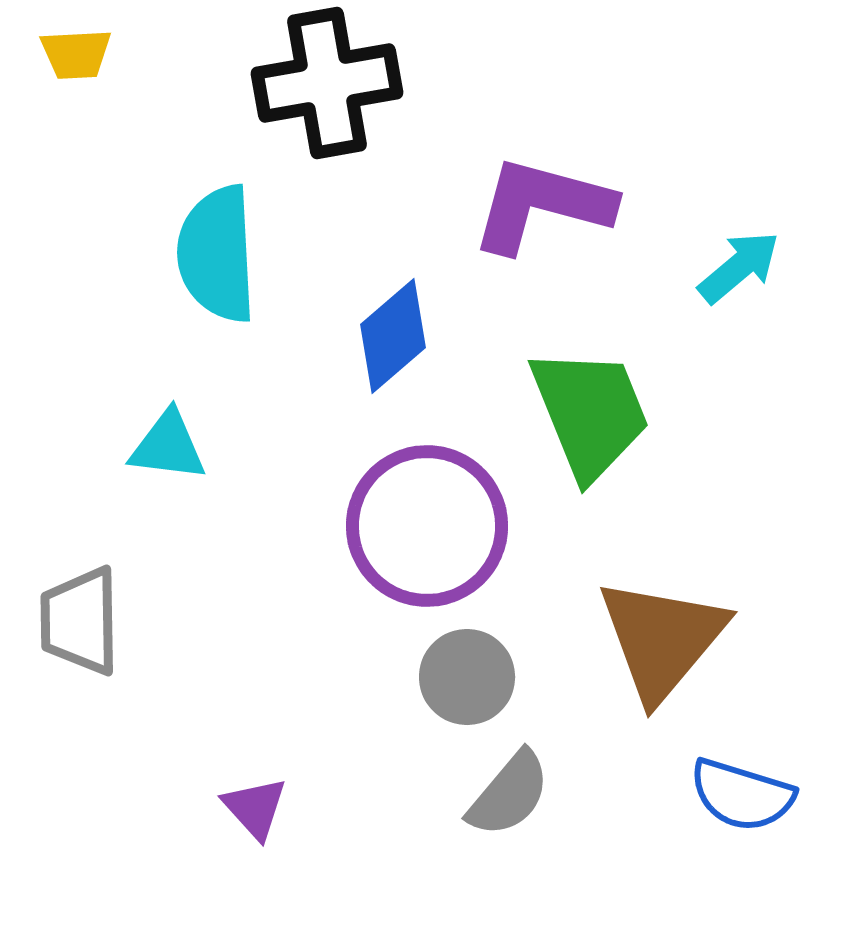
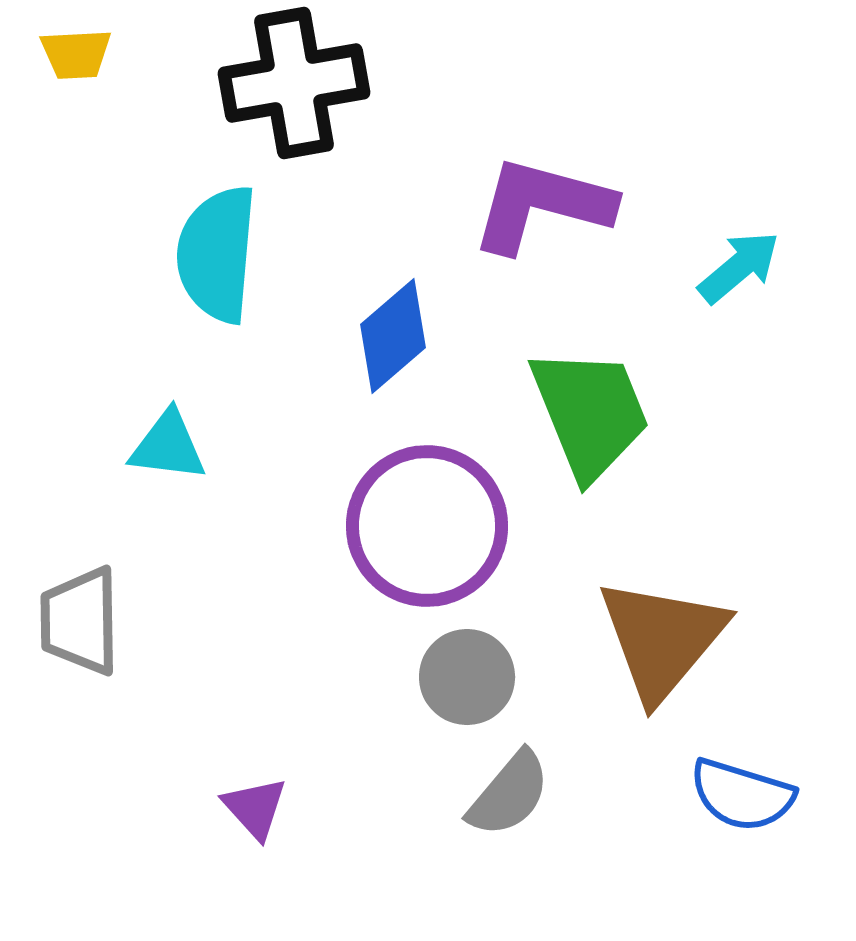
black cross: moved 33 px left
cyan semicircle: rotated 8 degrees clockwise
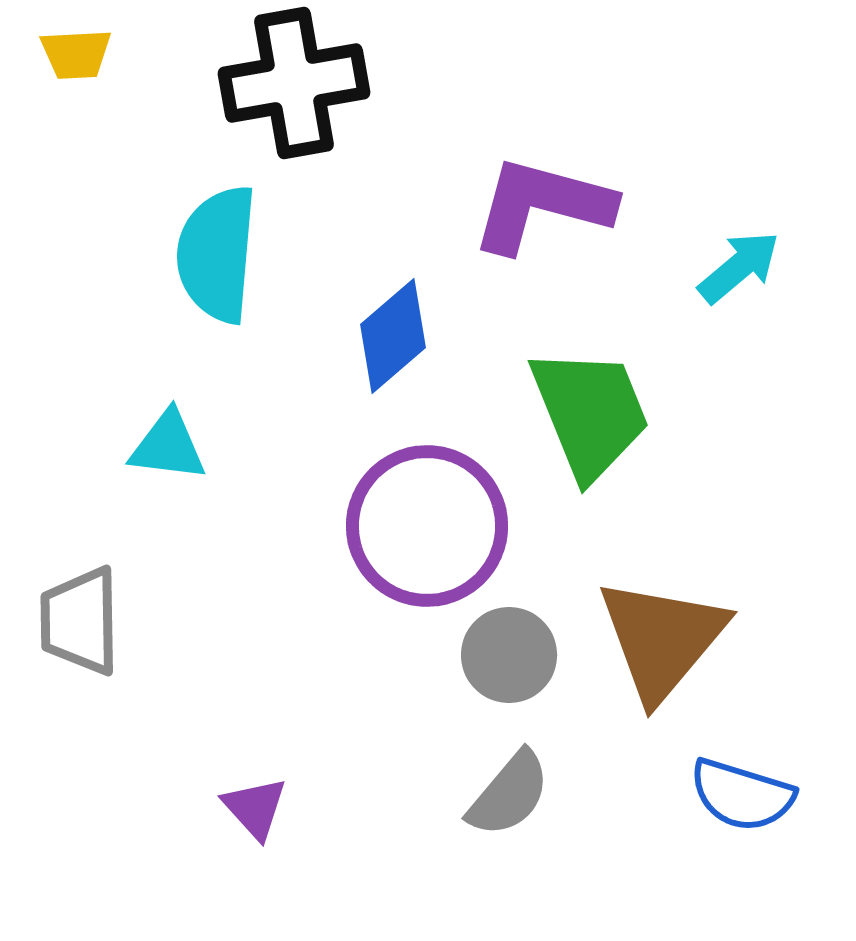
gray circle: moved 42 px right, 22 px up
